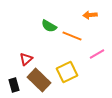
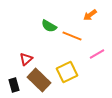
orange arrow: rotated 32 degrees counterclockwise
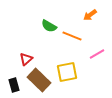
yellow square: rotated 15 degrees clockwise
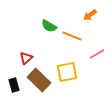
red triangle: moved 1 px up
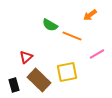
green semicircle: moved 1 px right, 1 px up
red triangle: moved 1 px up
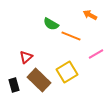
orange arrow: rotated 64 degrees clockwise
green semicircle: moved 1 px right, 1 px up
orange line: moved 1 px left
pink line: moved 1 px left
yellow square: rotated 20 degrees counterclockwise
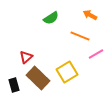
green semicircle: moved 6 px up; rotated 63 degrees counterclockwise
orange line: moved 9 px right
brown rectangle: moved 1 px left, 2 px up
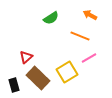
pink line: moved 7 px left, 4 px down
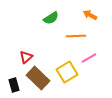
orange line: moved 4 px left; rotated 24 degrees counterclockwise
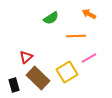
orange arrow: moved 1 px left, 1 px up
